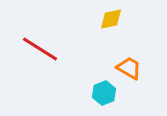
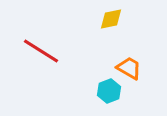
red line: moved 1 px right, 2 px down
cyan hexagon: moved 5 px right, 2 px up
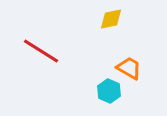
cyan hexagon: rotated 15 degrees counterclockwise
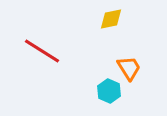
red line: moved 1 px right
orange trapezoid: rotated 28 degrees clockwise
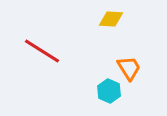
yellow diamond: rotated 15 degrees clockwise
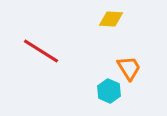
red line: moved 1 px left
